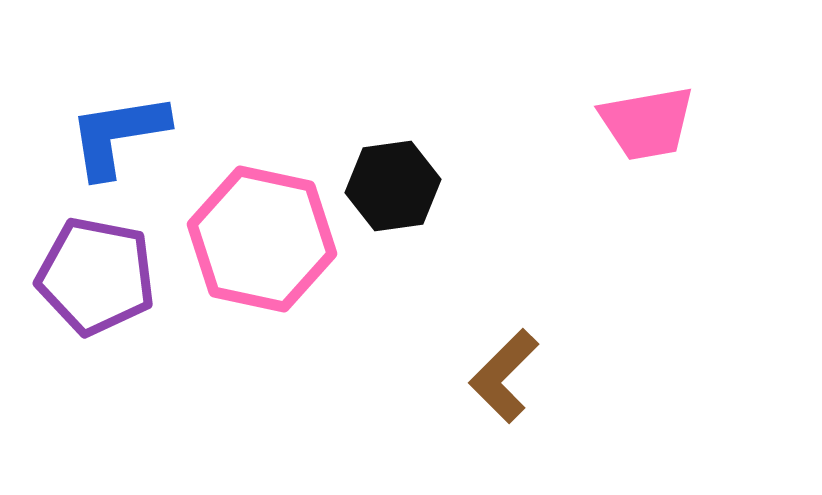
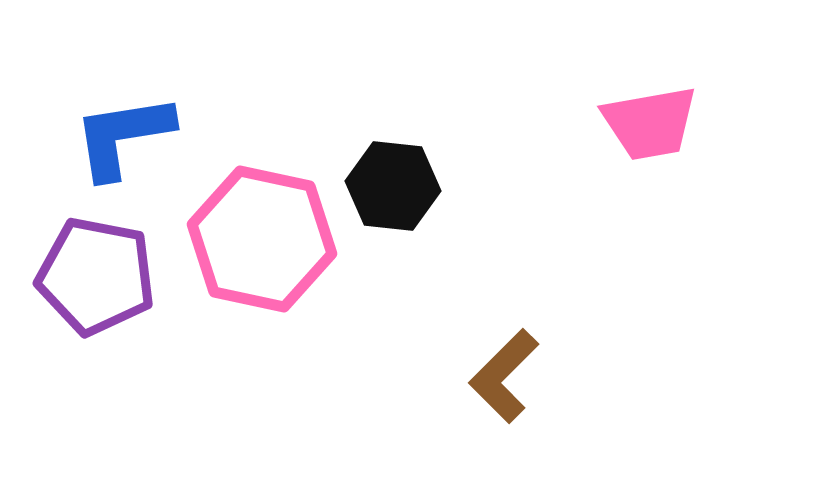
pink trapezoid: moved 3 px right
blue L-shape: moved 5 px right, 1 px down
black hexagon: rotated 14 degrees clockwise
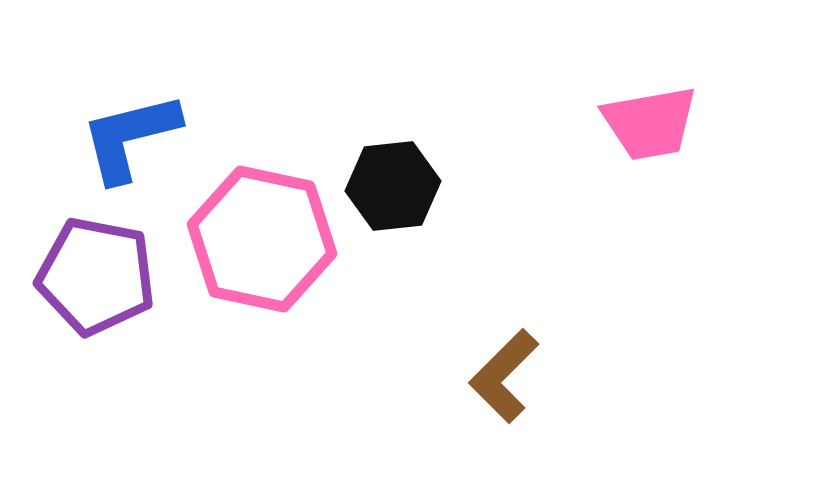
blue L-shape: moved 7 px right, 1 px down; rotated 5 degrees counterclockwise
black hexagon: rotated 12 degrees counterclockwise
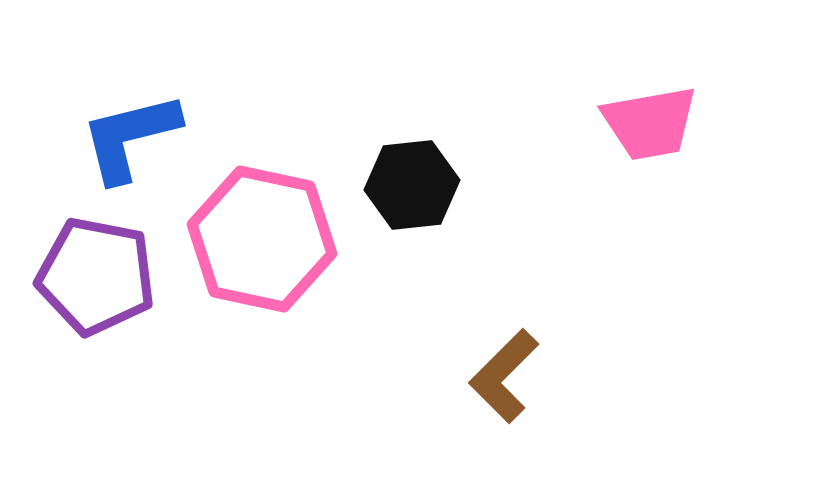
black hexagon: moved 19 px right, 1 px up
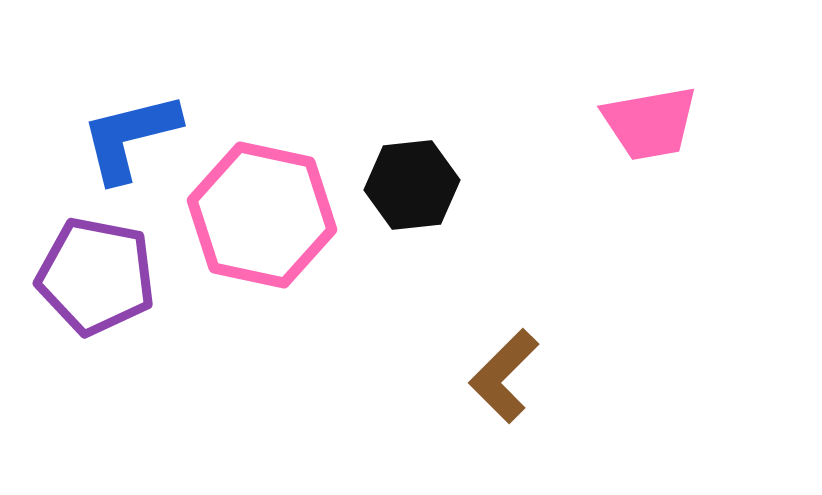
pink hexagon: moved 24 px up
